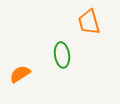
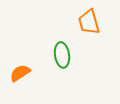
orange semicircle: moved 1 px up
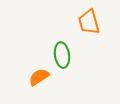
orange semicircle: moved 19 px right, 4 px down
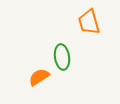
green ellipse: moved 2 px down
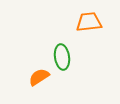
orange trapezoid: rotated 100 degrees clockwise
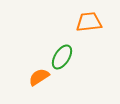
green ellipse: rotated 40 degrees clockwise
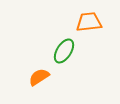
green ellipse: moved 2 px right, 6 px up
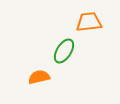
orange semicircle: rotated 20 degrees clockwise
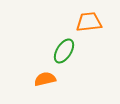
orange semicircle: moved 6 px right, 2 px down
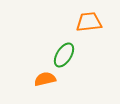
green ellipse: moved 4 px down
